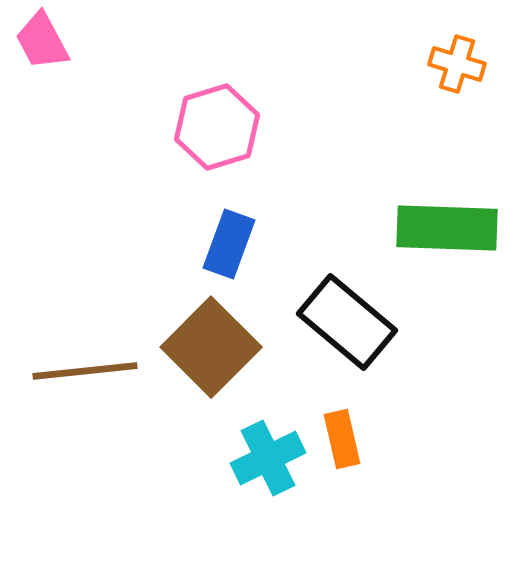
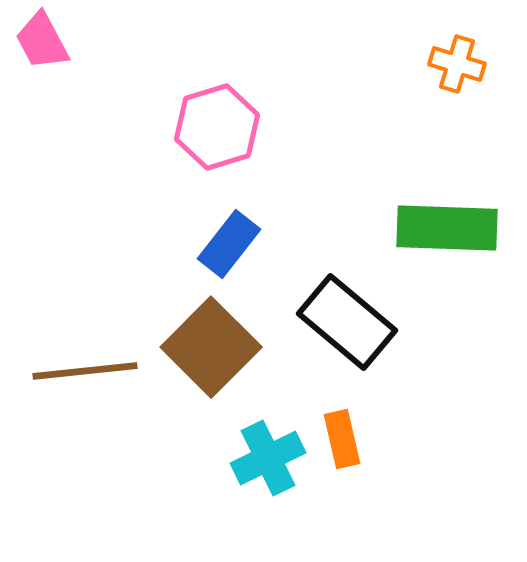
blue rectangle: rotated 18 degrees clockwise
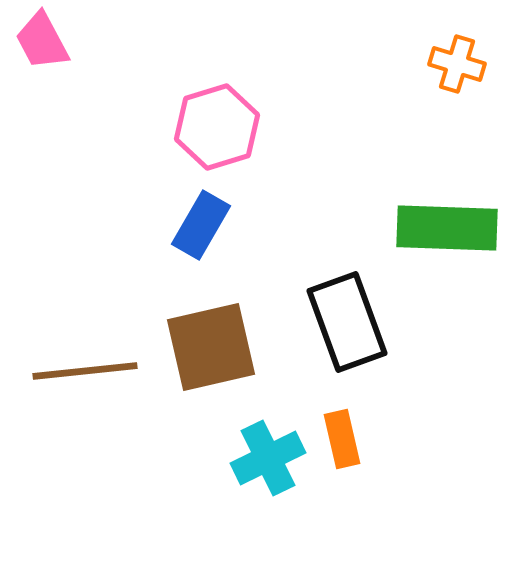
blue rectangle: moved 28 px left, 19 px up; rotated 8 degrees counterclockwise
black rectangle: rotated 30 degrees clockwise
brown square: rotated 32 degrees clockwise
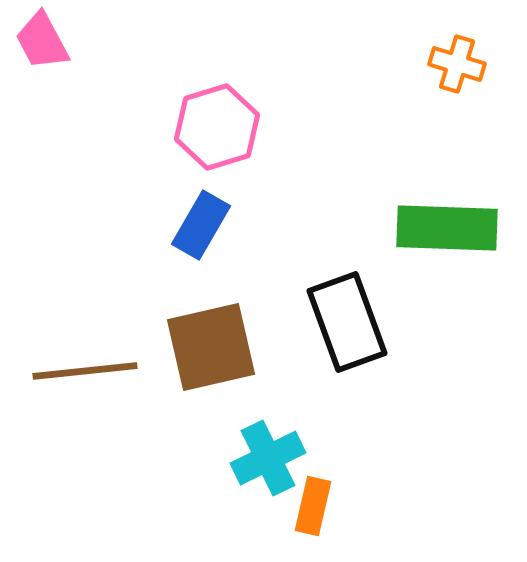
orange rectangle: moved 29 px left, 67 px down; rotated 26 degrees clockwise
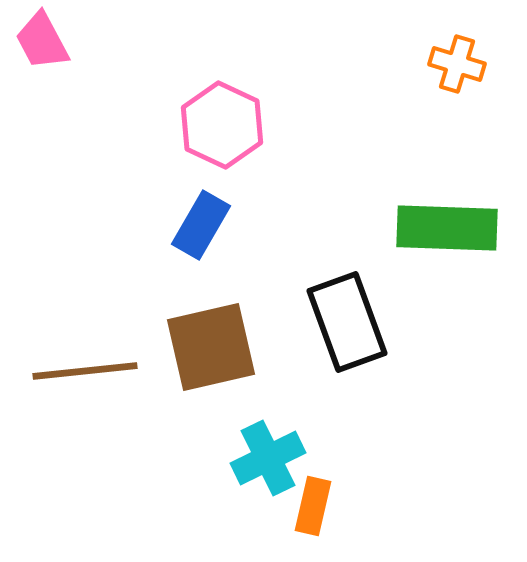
pink hexagon: moved 5 px right, 2 px up; rotated 18 degrees counterclockwise
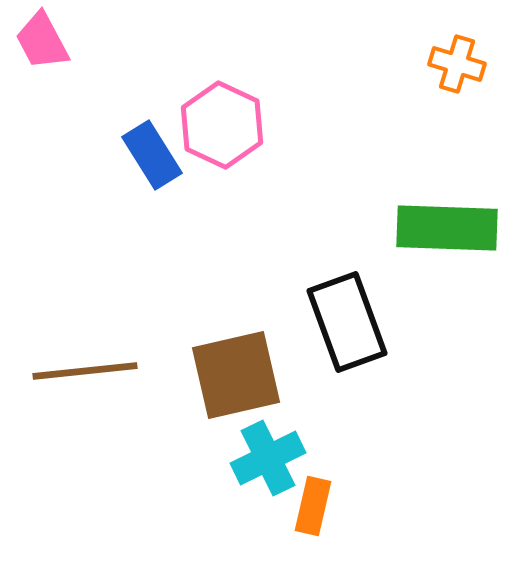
blue rectangle: moved 49 px left, 70 px up; rotated 62 degrees counterclockwise
brown square: moved 25 px right, 28 px down
